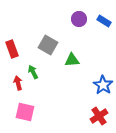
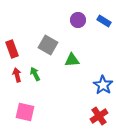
purple circle: moved 1 px left, 1 px down
green arrow: moved 2 px right, 2 px down
red arrow: moved 1 px left, 8 px up
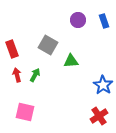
blue rectangle: rotated 40 degrees clockwise
green triangle: moved 1 px left, 1 px down
green arrow: moved 1 px down; rotated 56 degrees clockwise
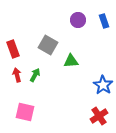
red rectangle: moved 1 px right
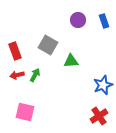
red rectangle: moved 2 px right, 2 px down
red arrow: rotated 88 degrees counterclockwise
blue star: rotated 18 degrees clockwise
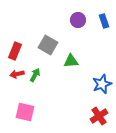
red rectangle: rotated 42 degrees clockwise
red arrow: moved 1 px up
blue star: moved 1 px left, 1 px up
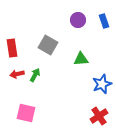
red rectangle: moved 3 px left, 3 px up; rotated 30 degrees counterclockwise
green triangle: moved 10 px right, 2 px up
pink square: moved 1 px right, 1 px down
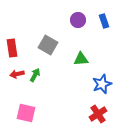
red cross: moved 1 px left, 2 px up
